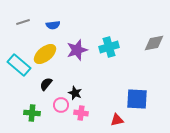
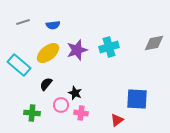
yellow ellipse: moved 3 px right, 1 px up
red triangle: rotated 24 degrees counterclockwise
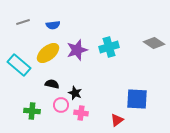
gray diamond: rotated 45 degrees clockwise
black semicircle: moved 6 px right; rotated 64 degrees clockwise
green cross: moved 2 px up
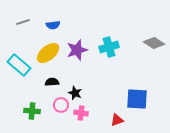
black semicircle: moved 2 px up; rotated 16 degrees counterclockwise
red triangle: rotated 16 degrees clockwise
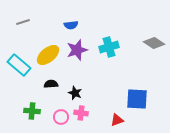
blue semicircle: moved 18 px right
yellow ellipse: moved 2 px down
black semicircle: moved 1 px left, 2 px down
pink circle: moved 12 px down
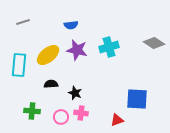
purple star: rotated 30 degrees clockwise
cyan rectangle: rotated 55 degrees clockwise
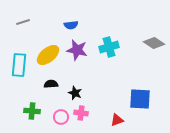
blue square: moved 3 px right
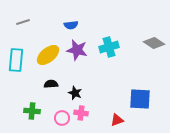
cyan rectangle: moved 3 px left, 5 px up
pink circle: moved 1 px right, 1 px down
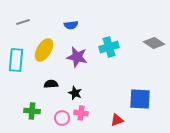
purple star: moved 7 px down
yellow ellipse: moved 4 px left, 5 px up; rotated 20 degrees counterclockwise
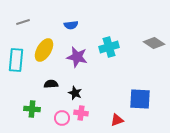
green cross: moved 2 px up
